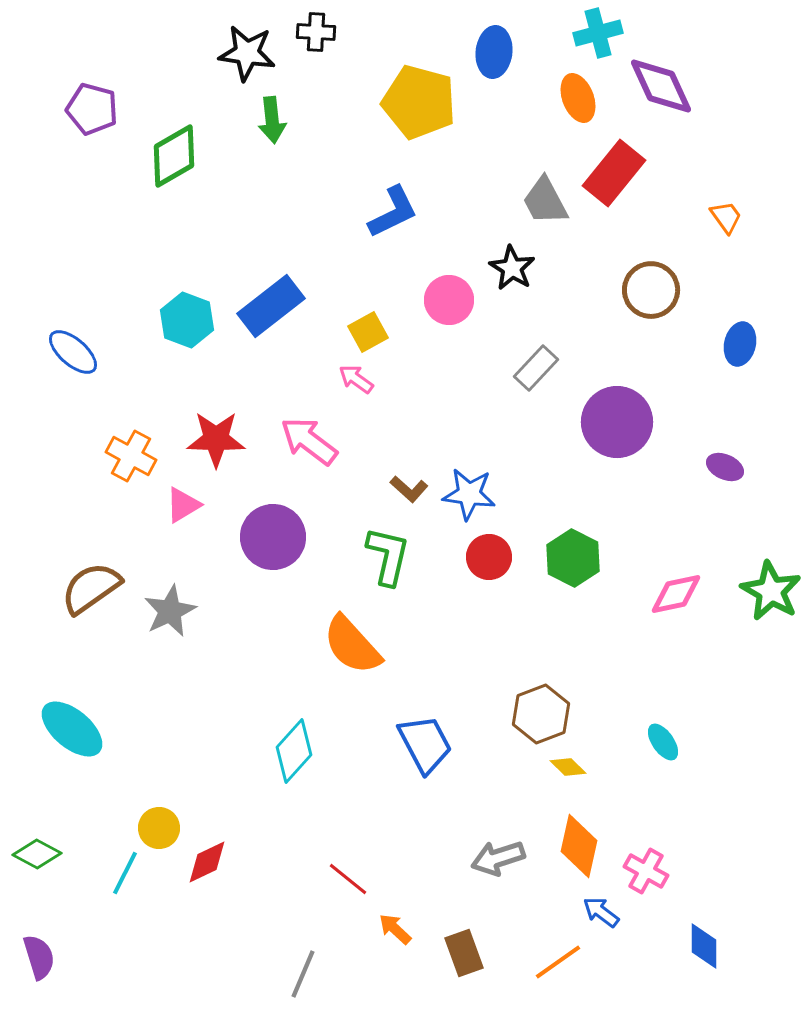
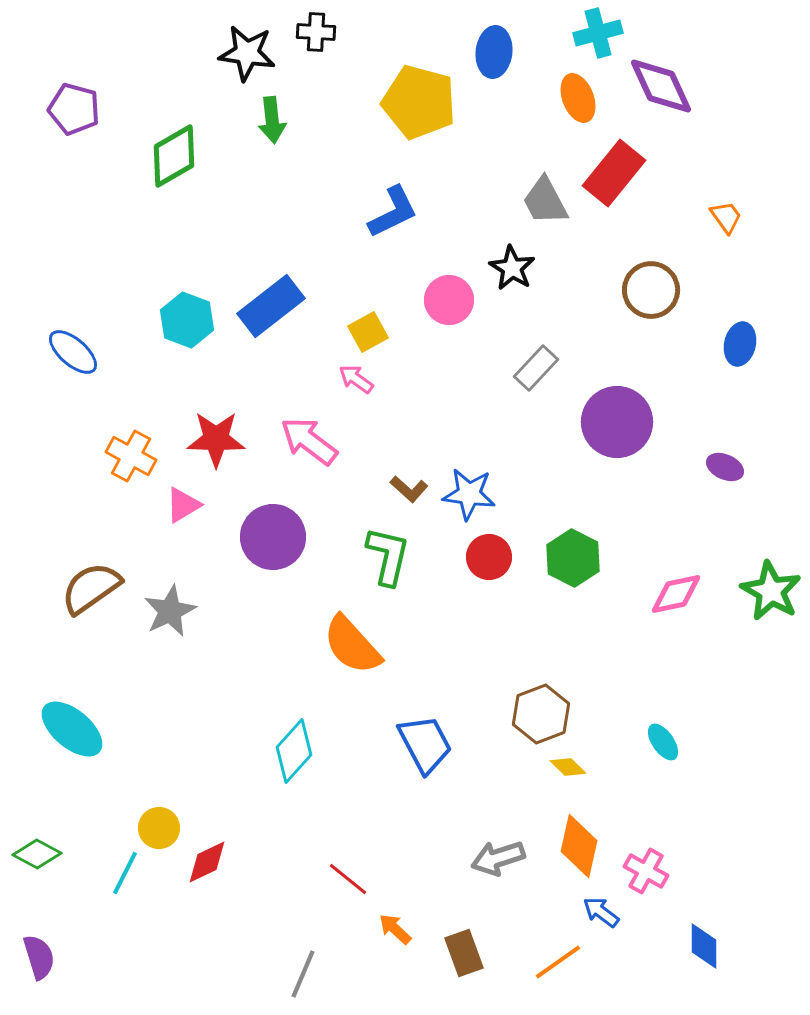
purple pentagon at (92, 109): moved 18 px left
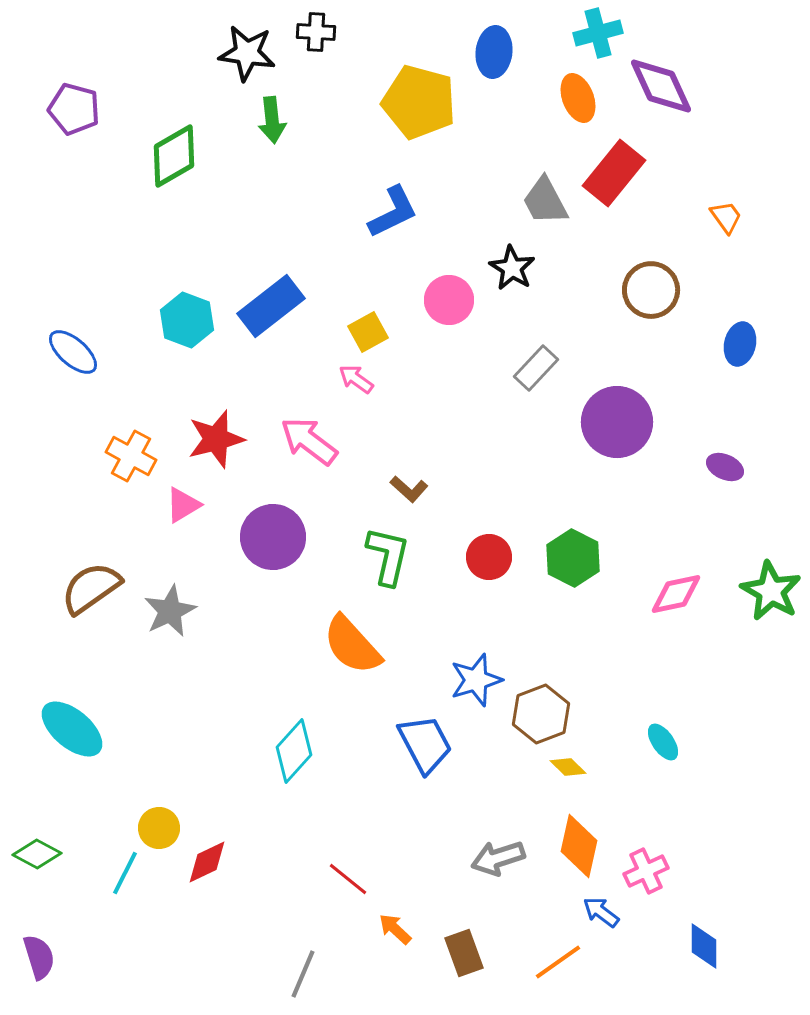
red star at (216, 439): rotated 16 degrees counterclockwise
blue star at (469, 494): moved 7 px right, 186 px down; rotated 24 degrees counterclockwise
pink cross at (646, 871): rotated 36 degrees clockwise
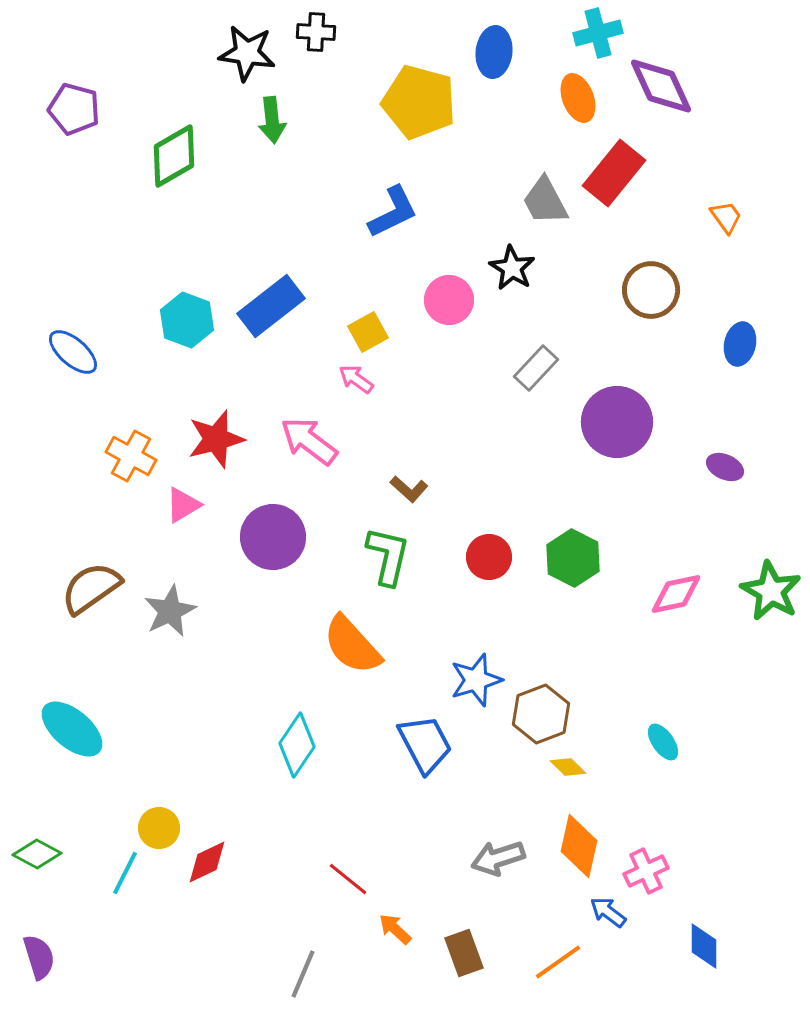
cyan diamond at (294, 751): moved 3 px right, 6 px up; rotated 8 degrees counterclockwise
blue arrow at (601, 912): moved 7 px right
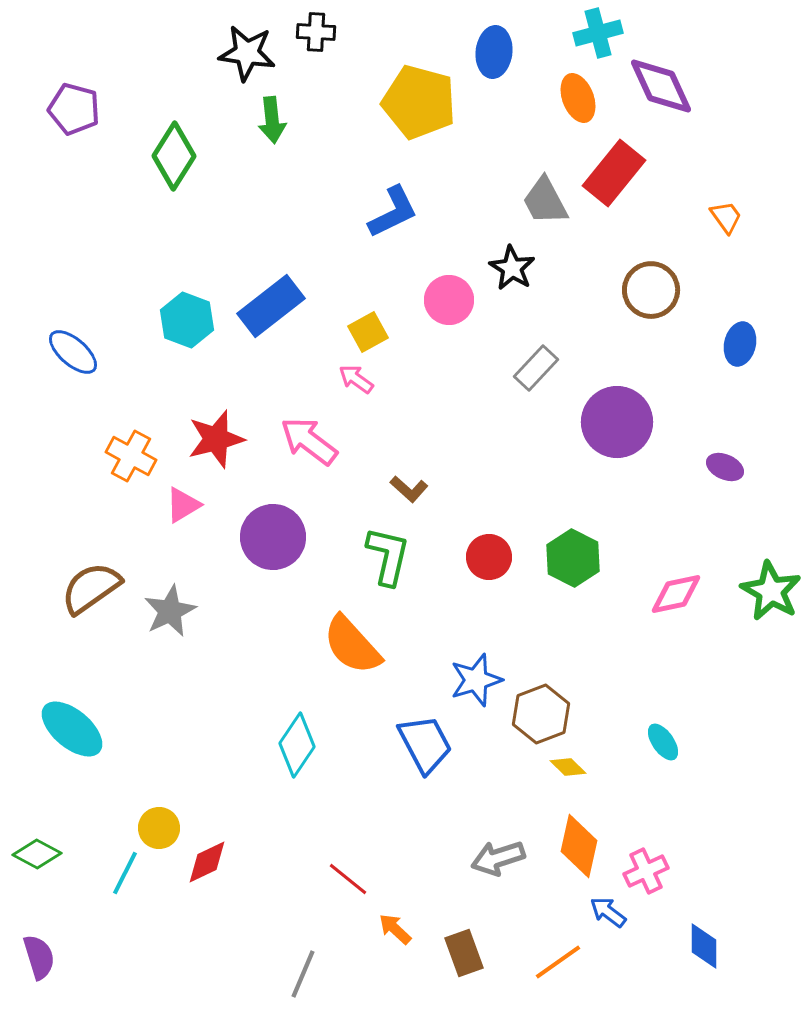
green diamond at (174, 156): rotated 28 degrees counterclockwise
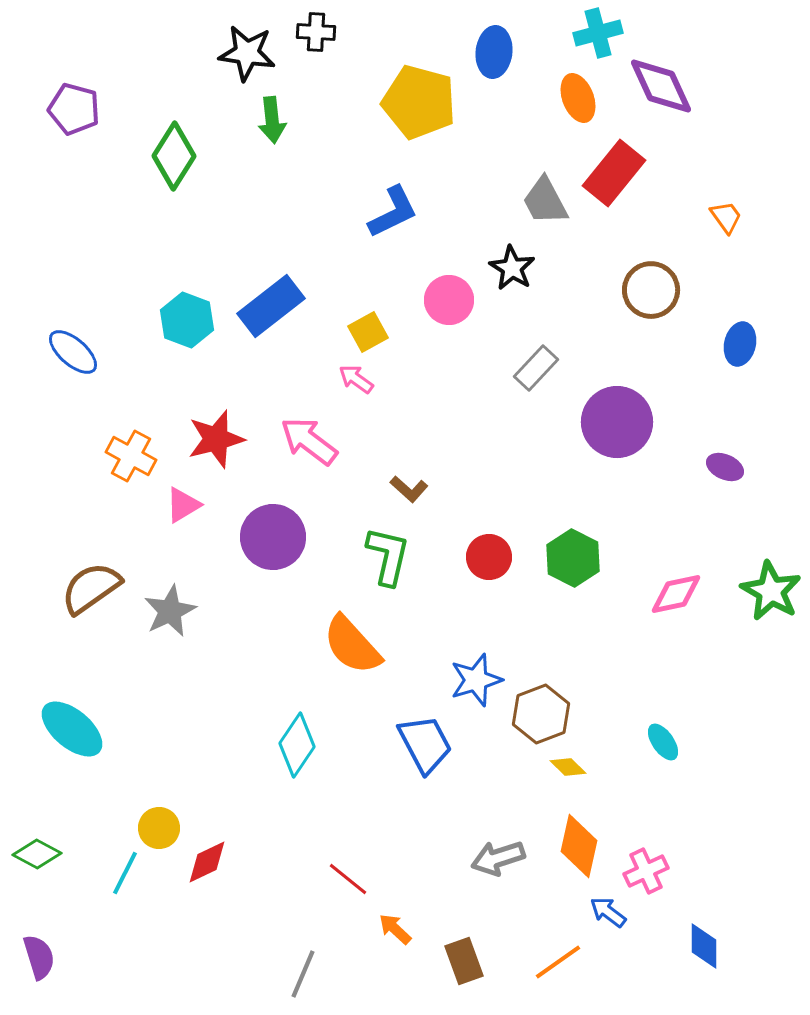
brown rectangle at (464, 953): moved 8 px down
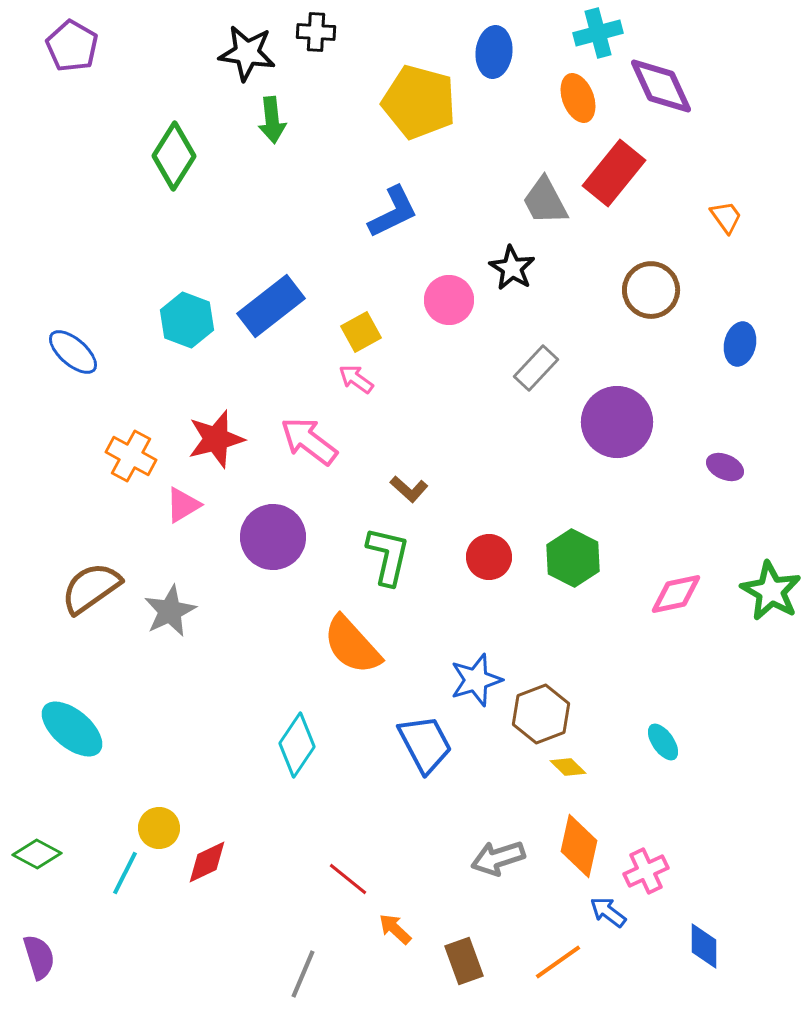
purple pentagon at (74, 109): moved 2 px left, 63 px up; rotated 15 degrees clockwise
yellow square at (368, 332): moved 7 px left
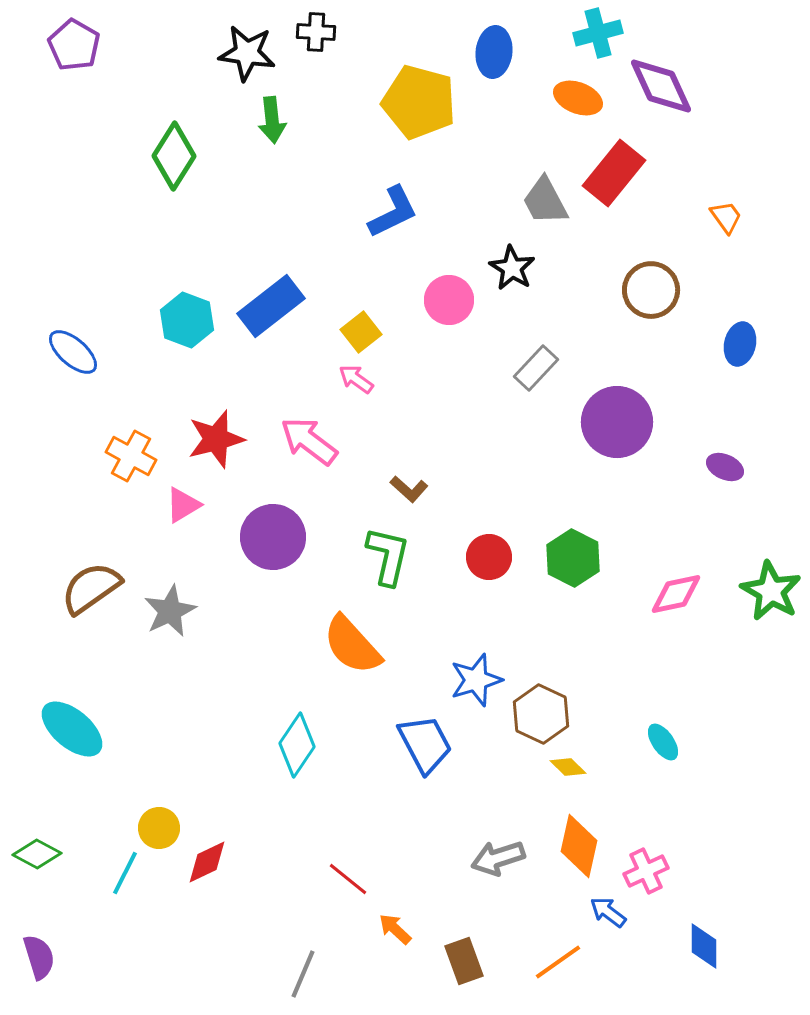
purple pentagon at (72, 46): moved 2 px right, 1 px up
orange ellipse at (578, 98): rotated 48 degrees counterclockwise
yellow square at (361, 332): rotated 9 degrees counterclockwise
brown hexagon at (541, 714): rotated 14 degrees counterclockwise
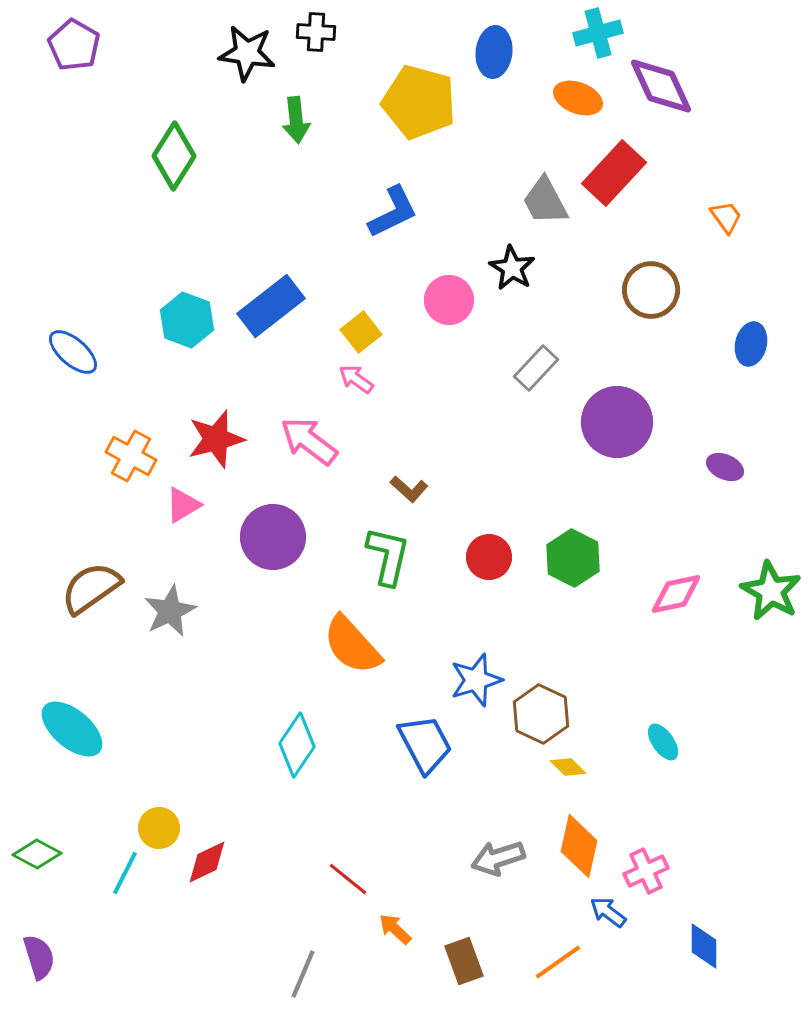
green arrow at (272, 120): moved 24 px right
red rectangle at (614, 173): rotated 4 degrees clockwise
blue ellipse at (740, 344): moved 11 px right
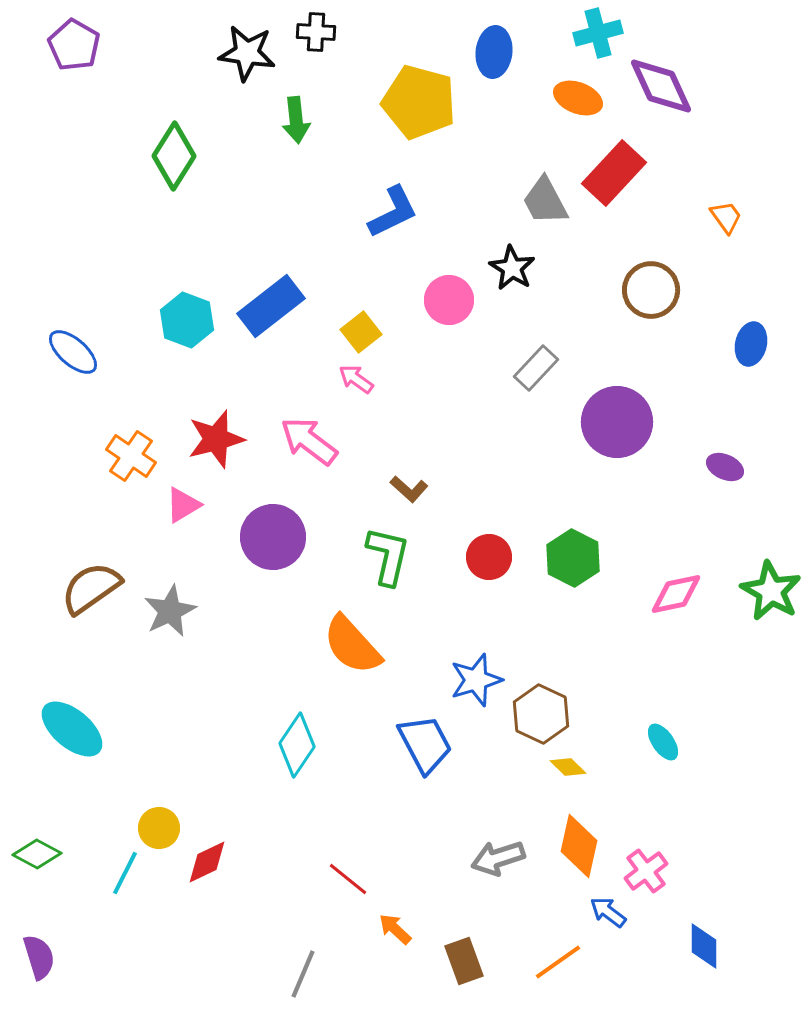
orange cross at (131, 456): rotated 6 degrees clockwise
pink cross at (646, 871): rotated 12 degrees counterclockwise
